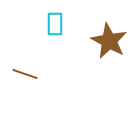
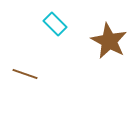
cyan rectangle: rotated 45 degrees counterclockwise
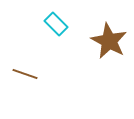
cyan rectangle: moved 1 px right
